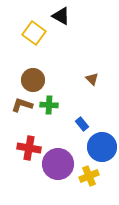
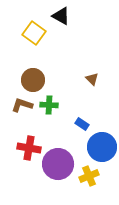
blue rectangle: rotated 16 degrees counterclockwise
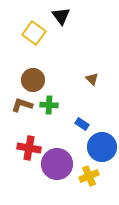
black triangle: rotated 24 degrees clockwise
purple circle: moved 1 px left
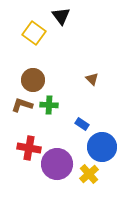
yellow cross: moved 2 px up; rotated 18 degrees counterclockwise
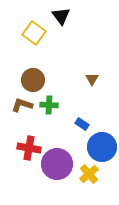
brown triangle: rotated 16 degrees clockwise
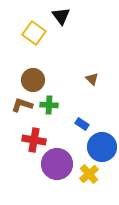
brown triangle: rotated 16 degrees counterclockwise
red cross: moved 5 px right, 8 px up
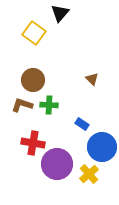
black triangle: moved 1 px left, 3 px up; rotated 18 degrees clockwise
red cross: moved 1 px left, 3 px down
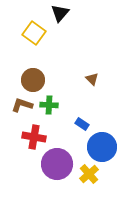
red cross: moved 1 px right, 6 px up
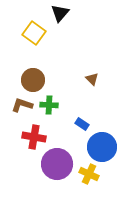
yellow cross: rotated 24 degrees counterclockwise
